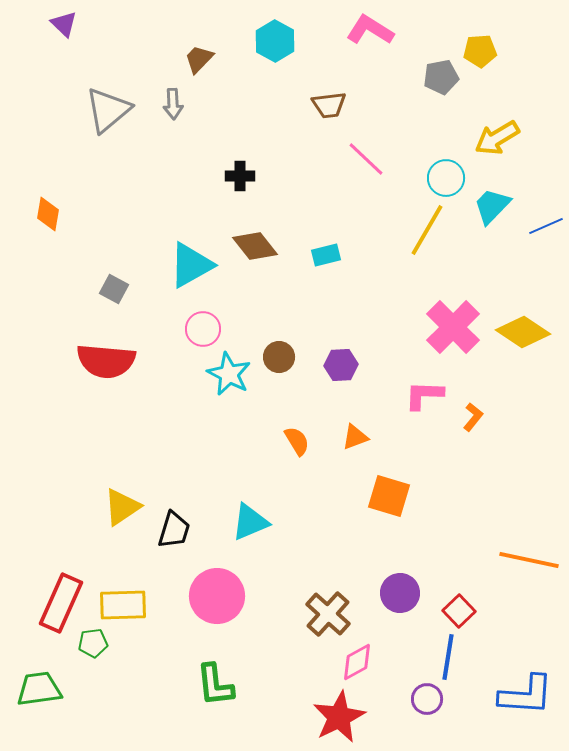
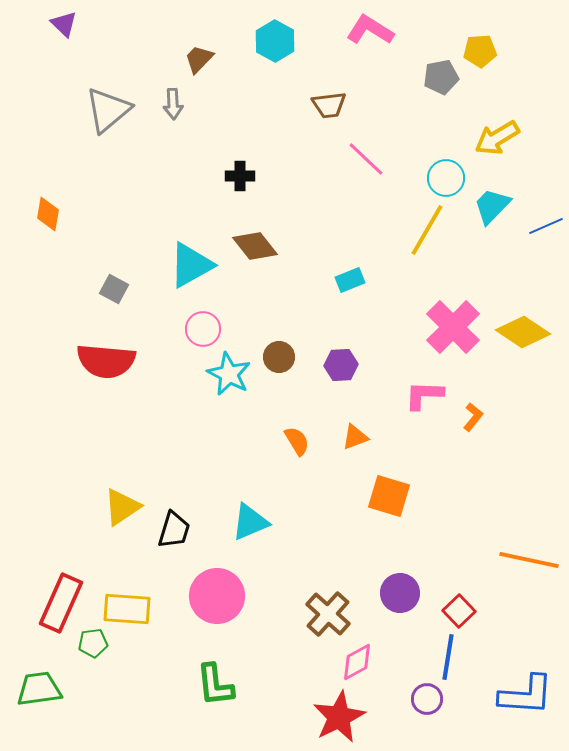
cyan rectangle at (326, 255): moved 24 px right, 25 px down; rotated 8 degrees counterclockwise
yellow rectangle at (123, 605): moved 4 px right, 4 px down; rotated 6 degrees clockwise
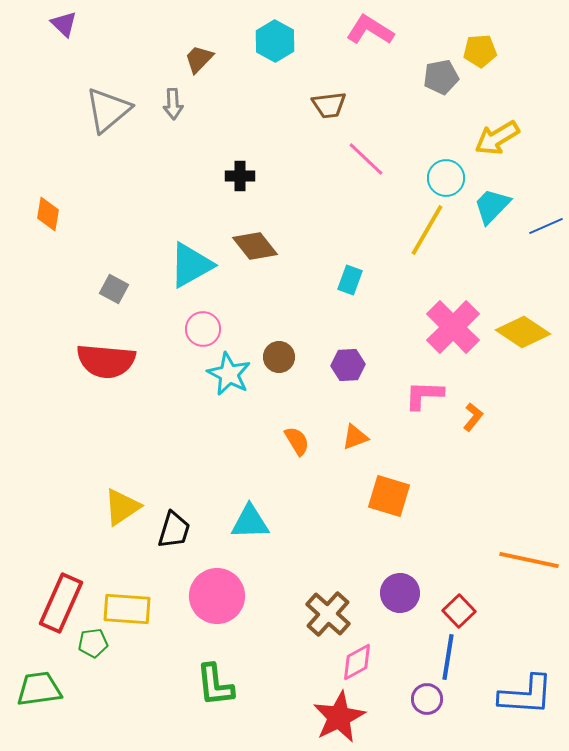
cyan rectangle at (350, 280): rotated 48 degrees counterclockwise
purple hexagon at (341, 365): moved 7 px right
cyan triangle at (250, 522): rotated 21 degrees clockwise
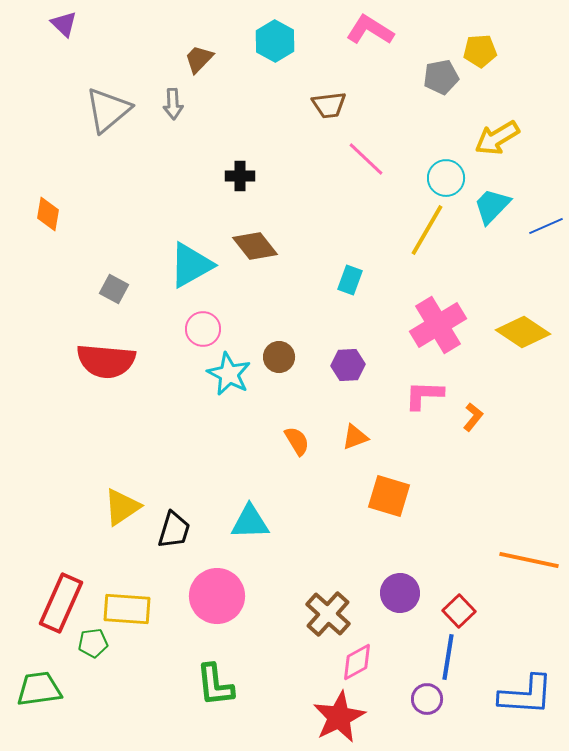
pink cross at (453, 327): moved 15 px left, 2 px up; rotated 14 degrees clockwise
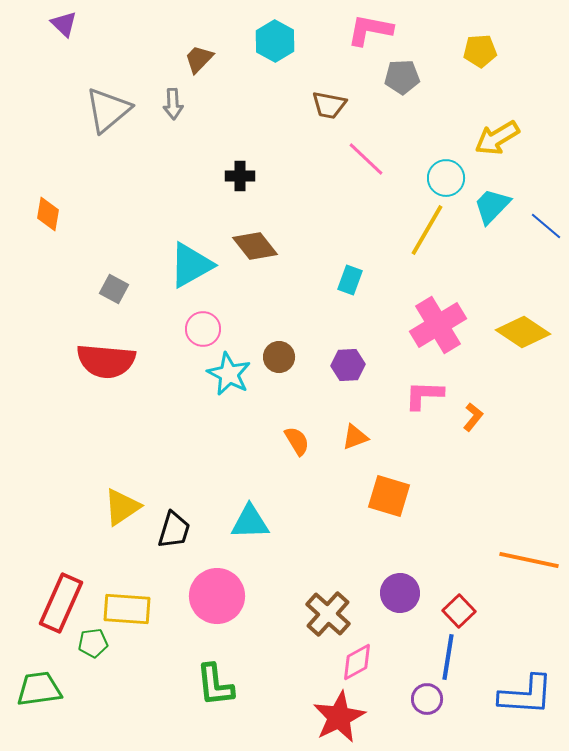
pink L-shape at (370, 30): rotated 21 degrees counterclockwise
gray pentagon at (441, 77): moved 39 px left; rotated 8 degrees clockwise
brown trapezoid at (329, 105): rotated 18 degrees clockwise
blue line at (546, 226): rotated 64 degrees clockwise
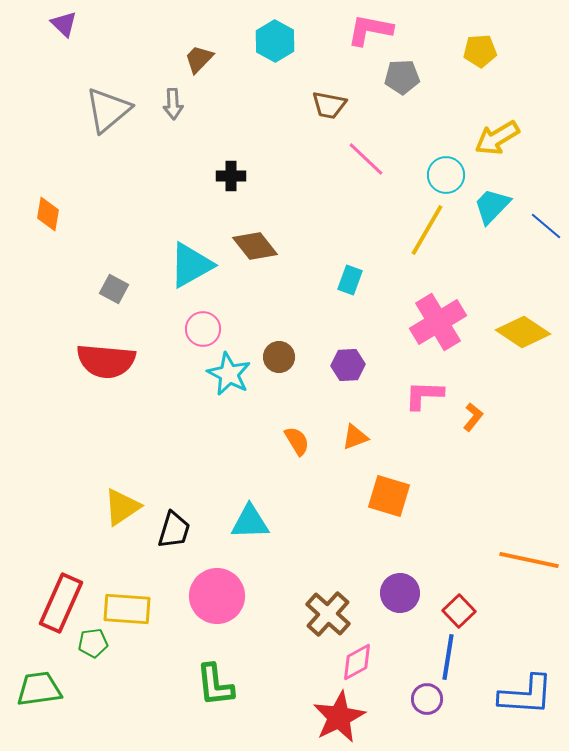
black cross at (240, 176): moved 9 px left
cyan circle at (446, 178): moved 3 px up
pink cross at (438, 325): moved 3 px up
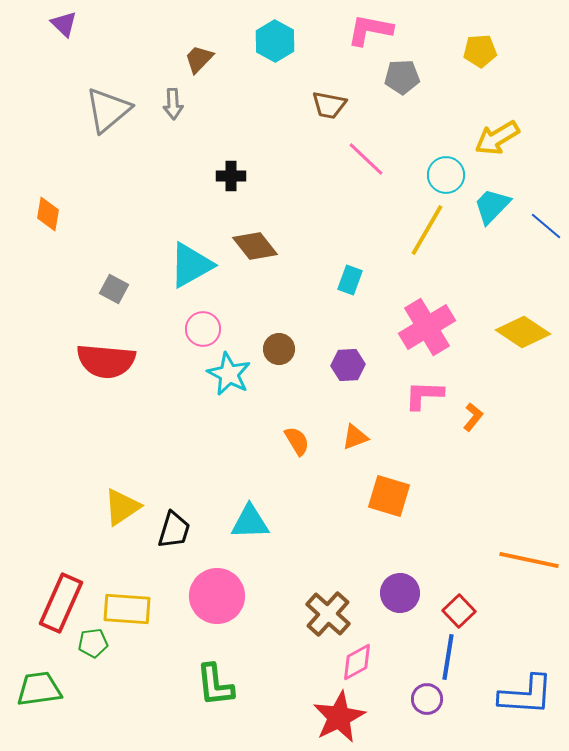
pink cross at (438, 322): moved 11 px left, 5 px down
brown circle at (279, 357): moved 8 px up
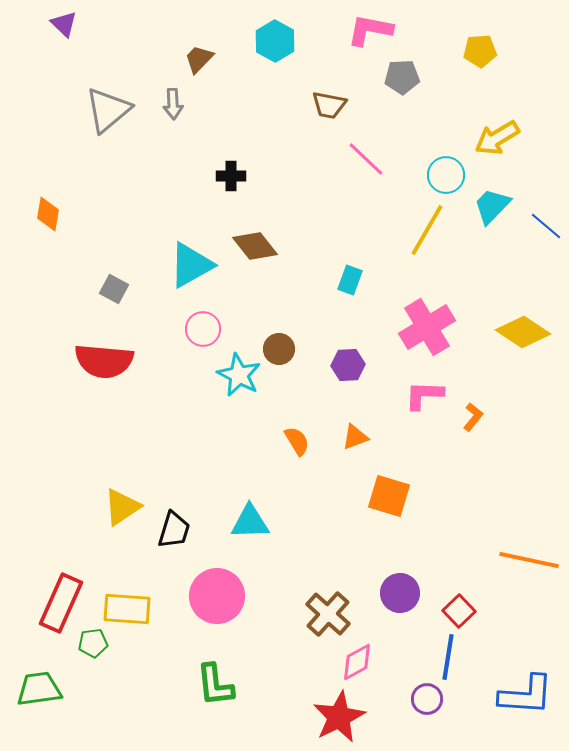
red semicircle at (106, 361): moved 2 px left
cyan star at (229, 374): moved 10 px right, 1 px down
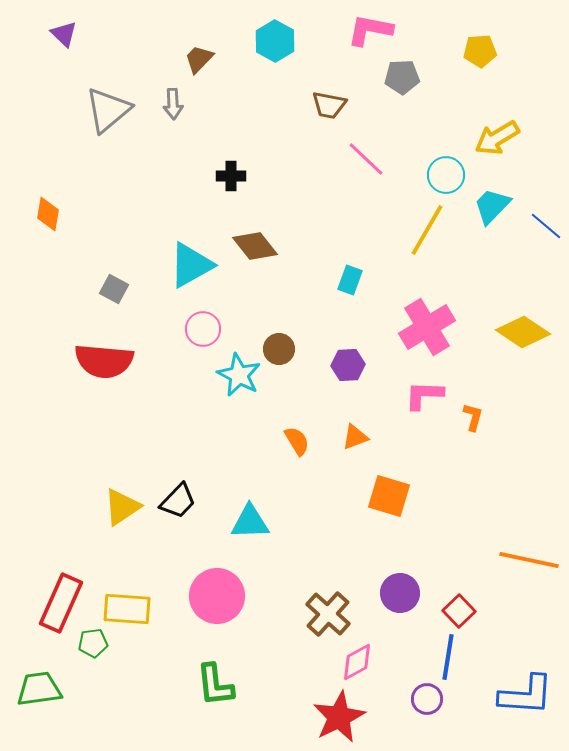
purple triangle at (64, 24): moved 10 px down
orange L-shape at (473, 417): rotated 24 degrees counterclockwise
black trapezoid at (174, 530): moved 4 px right, 29 px up; rotated 27 degrees clockwise
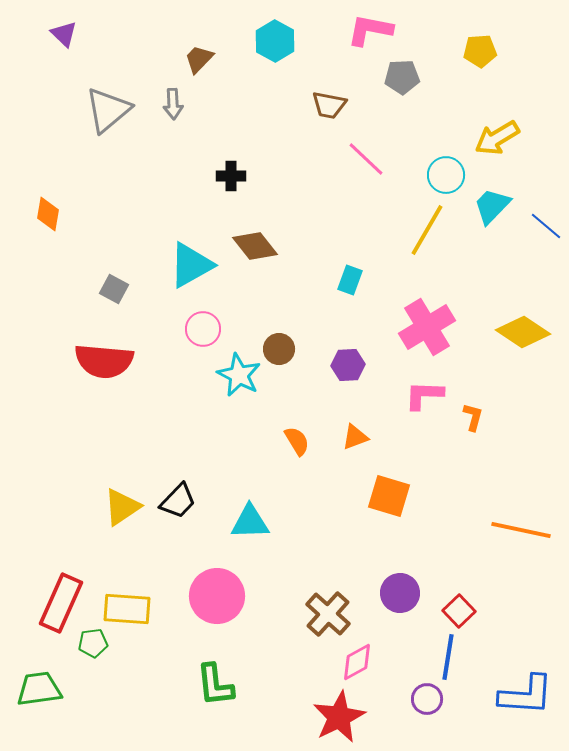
orange line at (529, 560): moved 8 px left, 30 px up
